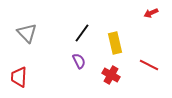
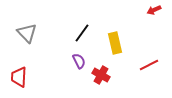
red arrow: moved 3 px right, 3 px up
red line: rotated 54 degrees counterclockwise
red cross: moved 10 px left
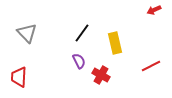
red line: moved 2 px right, 1 px down
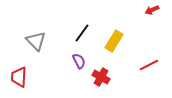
red arrow: moved 2 px left
gray triangle: moved 9 px right, 8 px down
yellow rectangle: moved 1 px left, 2 px up; rotated 45 degrees clockwise
red line: moved 2 px left, 1 px up
red cross: moved 2 px down
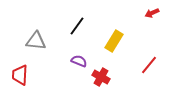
red arrow: moved 3 px down
black line: moved 5 px left, 7 px up
gray triangle: rotated 40 degrees counterclockwise
purple semicircle: rotated 42 degrees counterclockwise
red line: rotated 24 degrees counterclockwise
red trapezoid: moved 1 px right, 2 px up
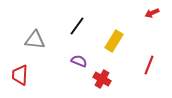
gray triangle: moved 1 px left, 1 px up
red line: rotated 18 degrees counterclockwise
red cross: moved 1 px right, 2 px down
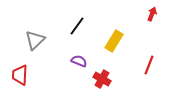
red arrow: moved 1 px down; rotated 136 degrees clockwise
gray triangle: rotated 50 degrees counterclockwise
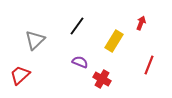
red arrow: moved 11 px left, 9 px down
purple semicircle: moved 1 px right, 1 px down
red trapezoid: rotated 45 degrees clockwise
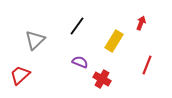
red line: moved 2 px left
